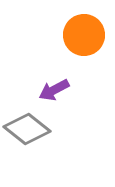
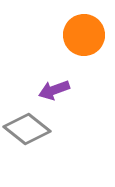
purple arrow: rotated 8 degrees clockwise
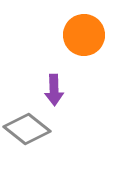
purple arrow: rotated 72 degrees counterclockwise
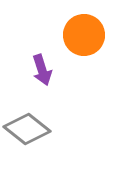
purple arrow: moved 12 px left, 20 px up; rotated 16 degrees counterclockwise
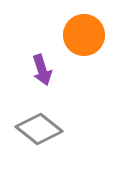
gray diamond: moved 12 px right
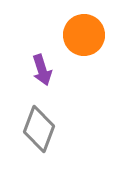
gray diamond: rotated 72 degrees clockwise
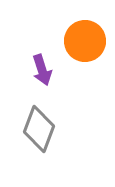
orange circle: moved 1 px right, 6 px down
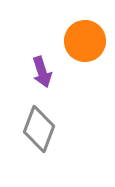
purple arrow: moved 2 px down
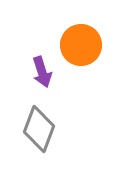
orange circle: moved 4 px left, 4 px down
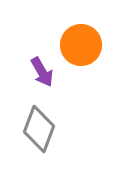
purple arrow: rotated 12 degrees counterclockwise
